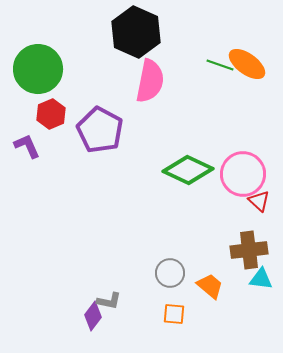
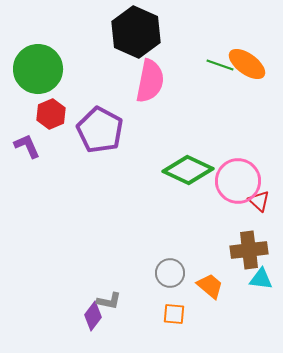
pink circle: moved 5 px left, 7 px down
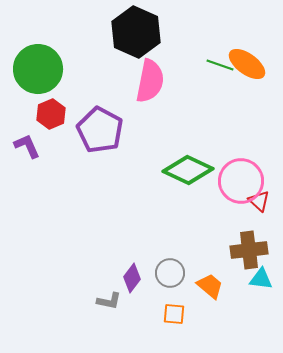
pink circle: moved 3 px right
purple diamond: moved 39 px right, 38 px up
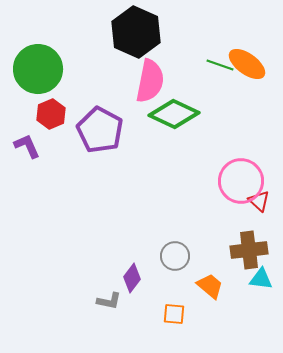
green diamond: moved 14 px left, 56 px up
gray circle: moved 5 px right, 17 px up
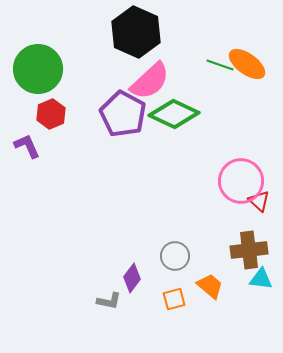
pink semicircle: rotated 36 degrees clockwise
purple pentagon: moved 23 px right, 16 px up
orange square: moved 15 px up; rotated 20 degrees counterclockwise
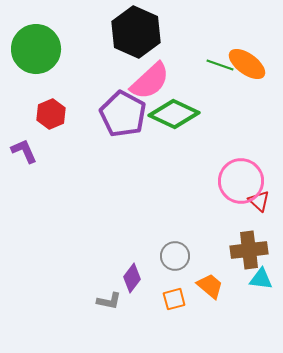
green circle: moved 2 px left, 20 px up
purple L-shape: moved 3 px left, 5 px down
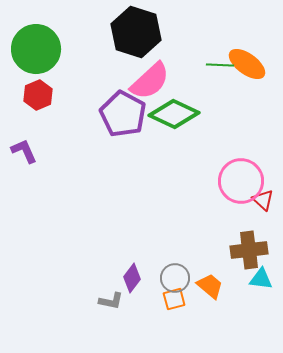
black hexagon: rotated 6 degrees counterclockwise
green line: rotated 16 degrees counterclockwise
red hexagon: moved 13 px left, 19 px up
red triangle: moved 4 px right, 1 px up
gray circle: moved 22 px down
gray L-shape: moved 2 px right
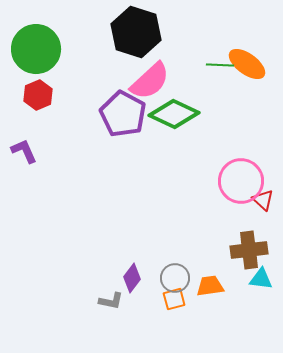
orange trapezoid: rotated 48 degrees counterclockwise
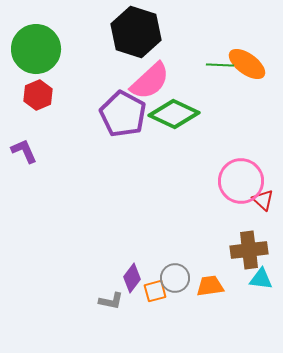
orange square: moved 19 px left, 8 px up
